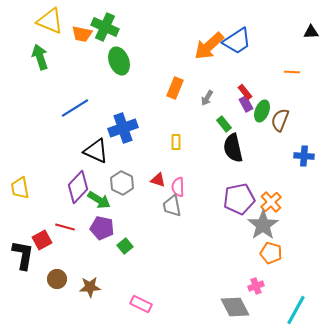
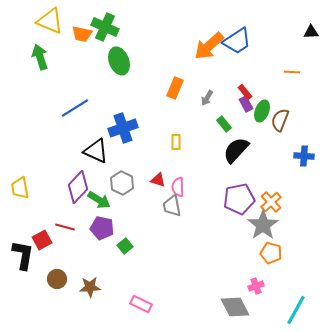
black semicircle at (233, 148): moved 3 px right, 2 px down; rotated 56 degrees clockwise
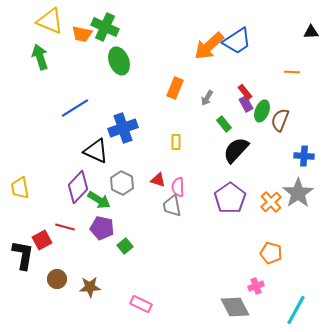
purple pentagon at (239, 199): moved 9 px left, 1 px up; rotated 24 degrees counterclockwise
gray star at (263, 225): moved 35 px right, 32 px up
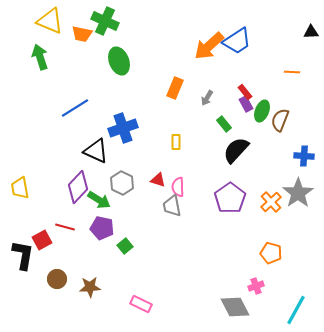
green cross at (105, 27): moved 6 px up
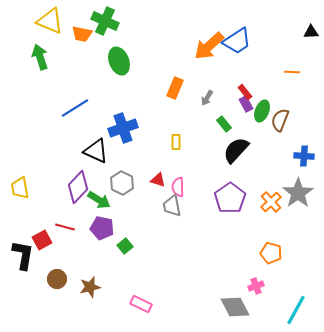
brown star at (90, 287): rotated 10 degrees counterclockwise
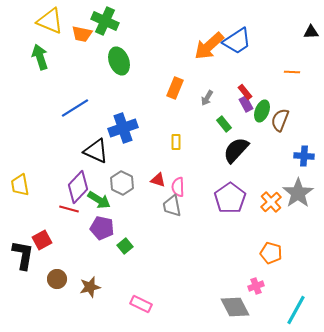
yellow trapezoid at (20, 188): moved 3 px up
red line at (65, 227): moved 4 px right, 18 px up
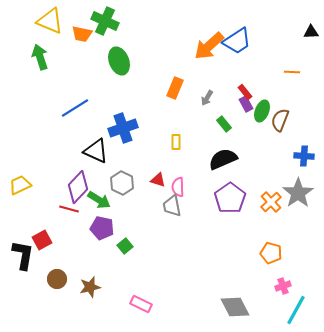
black semicircle at (236, 150): moved 13 px left, 9 px down; rotated 24 degrees clockwise
yellow trapezoid at (20, 185): rotated 75 degrees clockwise
pink cross at (256, 286): moved 27 px right
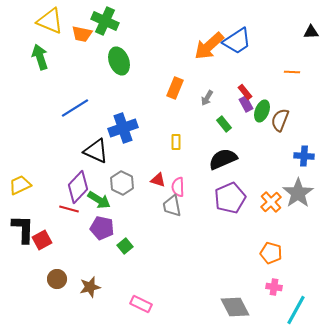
purple pentagon at (230, 198): rotated 12 degrees clockwise
black L-shape at (23, 255): moved 26 px up; rotated 8 degrees counterclockwise
pink cross at (283, 286): moved 9 px left, 1 px down; rotated 28 degrees clockwise
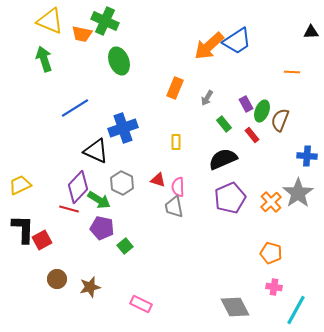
green arrow at (40, 57): moved 4 px right, 2 px down
red rectangle at (245, 92): moved 7 px right, 43 px down
blue cross at (304, 156): moved 3 px right
gray trapezoid at (172, 206): moved 2 px right, 1 px down
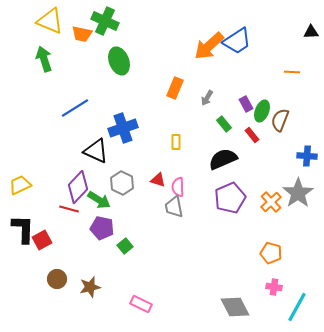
cyan line at (296, 310): moved 1 px right, 3 px up
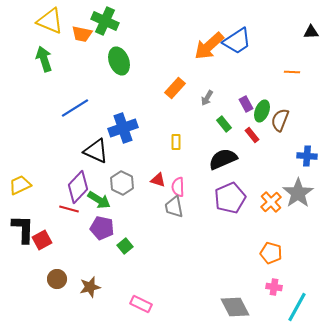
orange rectangle at (175, 88): rotated 20 degrees clockwise
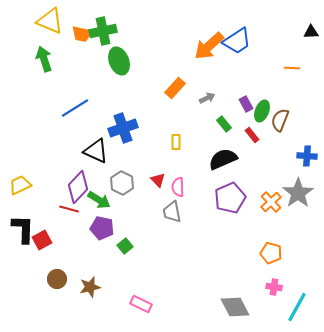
green cross at (105, 21): moved 2 px left, 10 px down; rotated 36 degrees counterclockwise
orange line at (292, 72): moved 4 px up
gray arrow at (207, 98): rotated 147 degrees counterclockwise
red triangle at (158, 180): rotated 28 degrees clockwise
gray trapezoid at (174, 207): moved 2 px left, 5 px down
